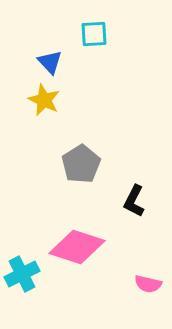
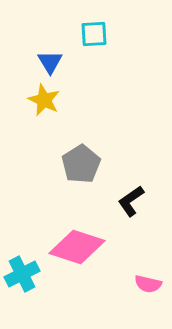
blue triangle: rotated 12 degrees clockwise
black L-shape: moved 3 px left; rotated 28 degrees clockwise
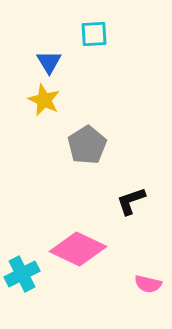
blue triangle: moved 1 px left
gray pentagon: moved 6 px right, 19 px up
black L-shape: rotated 16 degrees clockwise
pink diamond: moved 1 px right, 2 px down; rotated 8 degrees clockwise
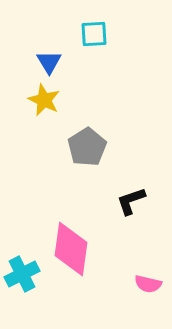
gray pentagon: moved 2 px down
pink diamond: moved 7 px left; rotated 72 degrees clockwise
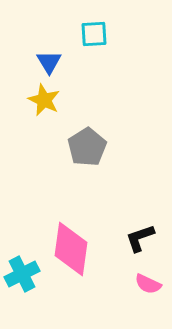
black L-shape: moved 9 px right, 37 px down
pink semicircle: rotated 12 degrees clockwise
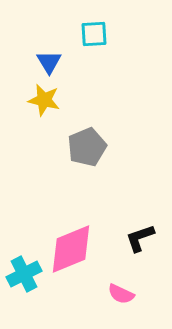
yellow star: rotated 12 degrees counterclockwise
gray pentagon: rotated 9 degrees clockwise
pink diamond: rotated 60 degrees clockwise
cyan cross: moved 2 px right
pink semicircle: moved 27 px left, 10 px down
